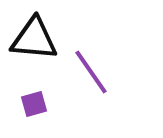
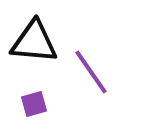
black triangle: moved 3 px down
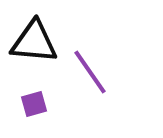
purple line: moved 1 px left
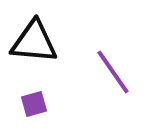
purple line: moved 23 px right
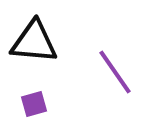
purple line: moved 2 px right
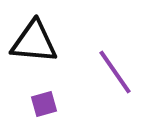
purple square: moved 10 px right
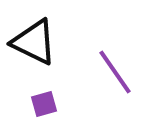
black triangle: rotated 21 degrees clockwise
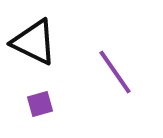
purple square: moved 4 px left
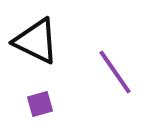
black triangle: moved 2 px right, 1 px up
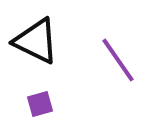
purple line: moved 3 px right, 12 px up
